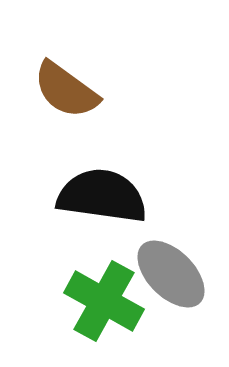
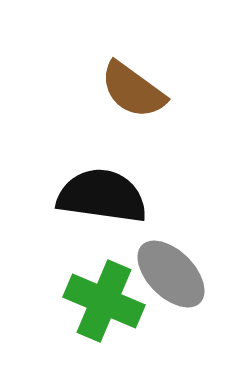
brown semicircle: moved 67 px right
green cross: rotated 6 degrees counterclockwise
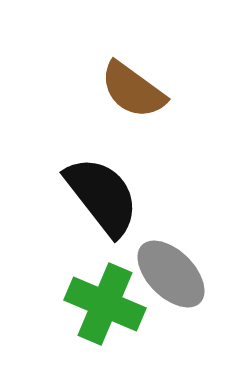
black semicircle: rotated 44 degrees clockwise
green cross: moved 1 px right, 3 px down
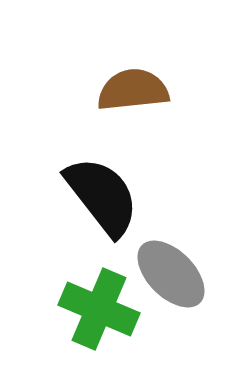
brown semicircle: rotated 138 degrees clockwise
green cross: moved 6 px left, 5 px down
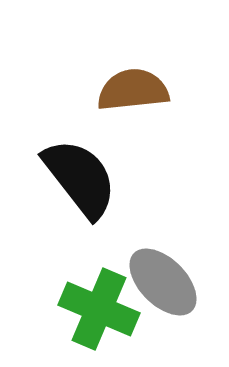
black semicircle: moved 22 px left, 18 px up
gray ellipse: moved 8 px left, 8 px down
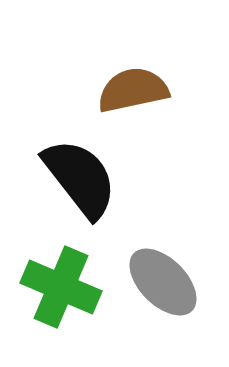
brown semicircle: rotated 6 degrees counterclockwise
green cross: moved 38 px left, 22 px up
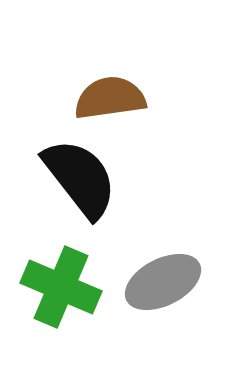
brown semicircle: moved 23 px left, 8 px down; rotated 4 degrees clockwise
gray ellipse: rotated 72 degrees counterclockwise
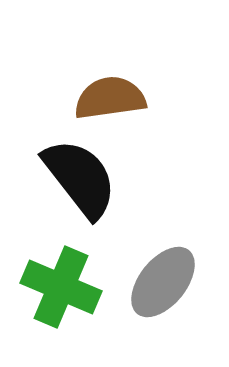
gray ellipse: rotated 24 degrees counterclockwise
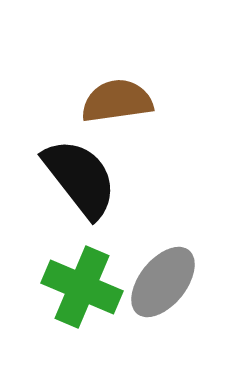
brown semicircle: moved 7 px right, 3 px down
green cross: moved 21 px right
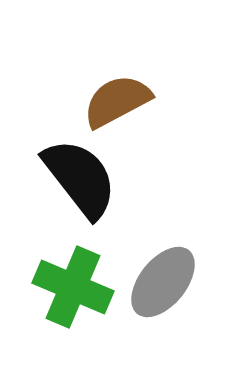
brown semicircle: rotated 20 degrees counterclockwise
green cross: moved 9 px left
